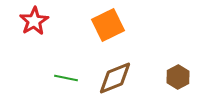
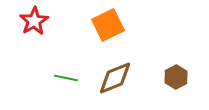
brown hexagon: moved 2 px left
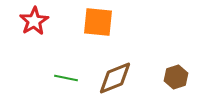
orange square: moved 10 px left, 3 px up; rotated 32 degrees clockwise
brown hexagon: rotated 10 degrees clockwise
